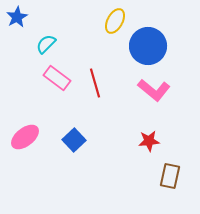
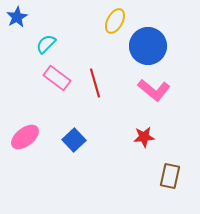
red star: moved 5 px left, 4 px up
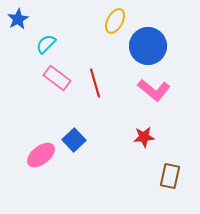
blue star: moved 1 px right, 2 px down
pink ellipse: moved 16 px right, 18 px down
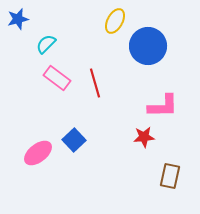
blue star: rotated 15 degrees clockwise
pink L-shape: moved 9 px right, 16 px down; rotated 40 degrees counterclockwise
pink ellipse: moved 3 px left, 2 px up
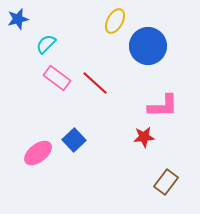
red line: rotated 32 degrees counterclockwise
brown rectangle: moved 4 px left, 6 px down; rotated 25 degrees clockwise
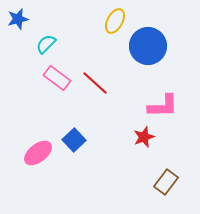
red star: rotated 15 degrees counterclockwise
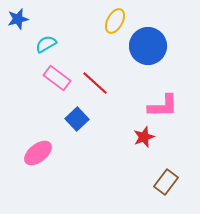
cyan semicircle: rotated 15 degrees clockwise
blue square: moved 3 px right, 21 px up
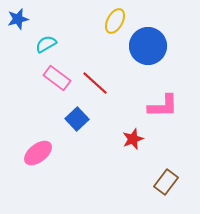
red star: moved 11 px left, 2 px down
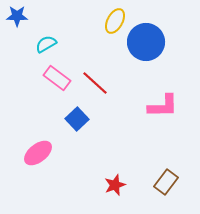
blue star: moved 1 px left, 3 px up; rotated 15 degrees clockwise
blue circle: moved 2 px left, 4 px up
red star: moved 18 px left, 46 px down
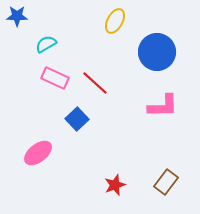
blue circle: moved 11 px right, 10 px down
pink rectangle: moved 2 px left; rotated 12 degrees counterclockwise
